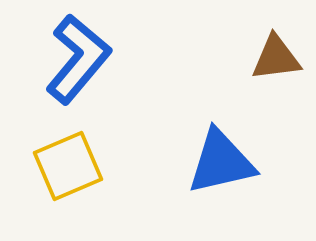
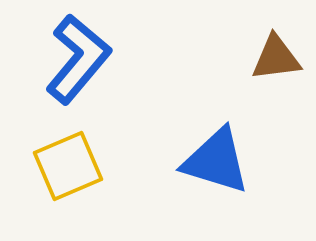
blue triangle: moved 5 px left, 1 px up; rotated 30 degrees clockwise
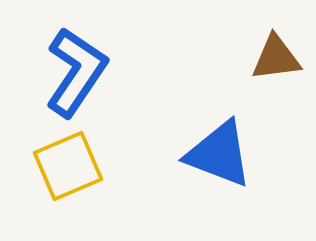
blue L-shape: moved 2 px left, 13 px down; rotated 6 degrees counterclockwise
blue triangle: moved 3 px right, 7 px up; rotated 4 degrees clockwise
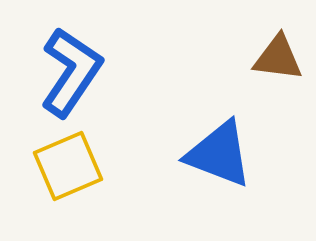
brown triangle: moved 2 px right; rotated 14 degrees clockwise
blue L-shape: moved 5 px left
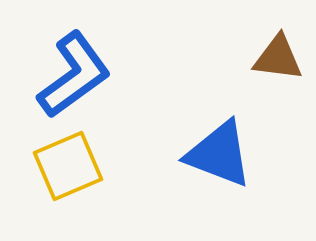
blue L-shape: moved 3 px right, 3 px down; rotated 20 degrees clockwise
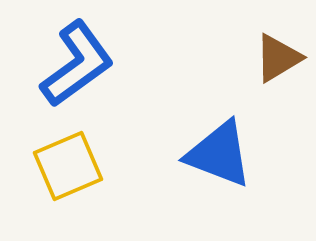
brown triangle: rotated 38 degrees counterclockwise
blue L-shape: moved 3 px right, 11 px up
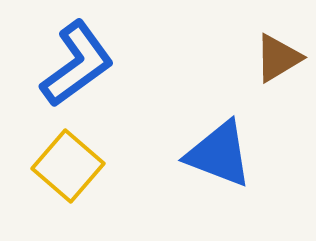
yellow square: rotated 26 degrees counterclockwise
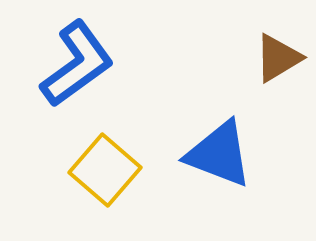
yellow square: moved 37 px right, 4 px down
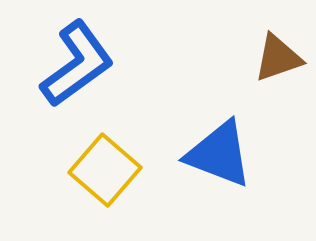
brown triangle: rotated 12 degrees clockwise
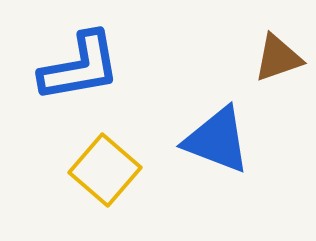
blue L-shape: moved 3 px right, 3 px down; rotated 26 degrees clockwise
blue triangle: moved 2 px left, 14 px up
